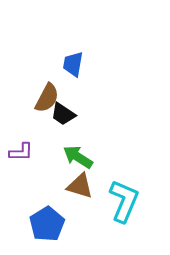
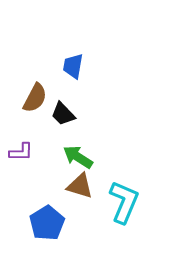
blue trapezoid: moved 2 px down
brown semicircle: moved 12 px left
black trapezoid: rotated 12 degrees clockwise
cyan L-shape: moved 1 px down
blue pentagon: moved 1 px up
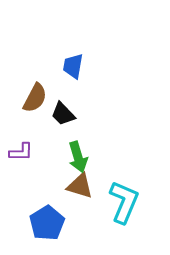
green arrow: rotated 140 degrees counterclockwise
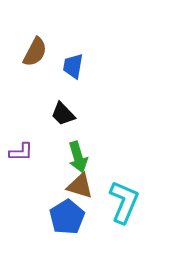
brown semicircle: moved 46 px up
blue pentagon: moved 20 px right, 6 px up
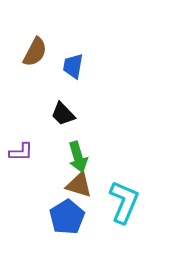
brown triangle: moved 1 px left, 1 px up
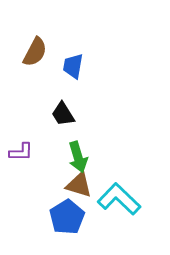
black trapezoid: rotated 12 degrees clockwise
cyan L-shape: moved 5 px left, 3 px up; rotated 69 degrees counterclockwise
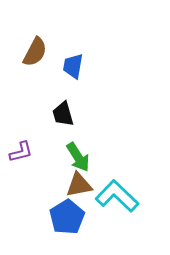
black trapezoid: rotated 16 degrees clockwise
purple L-shape: rotated 15 degrees counterclockwise
green arrow: rotated 16 degrees counterclockwise
brown triangle: rotated 28 degrees counterclockwise
cyan L-shape: moved 2 px left, 3 px up
